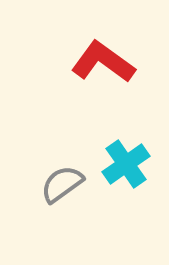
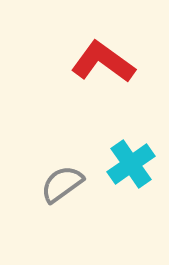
cyan cross: moved 5 px right
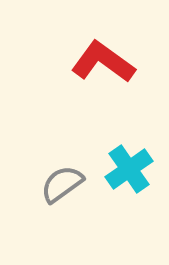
cyan cross: moved 2 px left, 5 px down
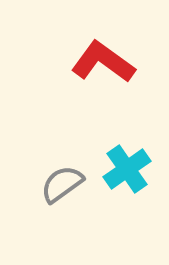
cyan cross: moved 2 px left
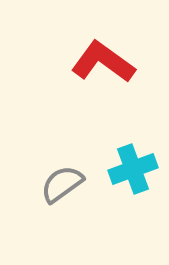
cyan cross: moved 6 px right; rotated 15 degrees clockwise
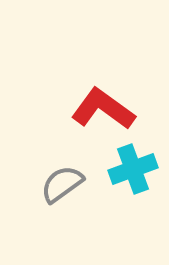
red L-shape: moved 47 px down
